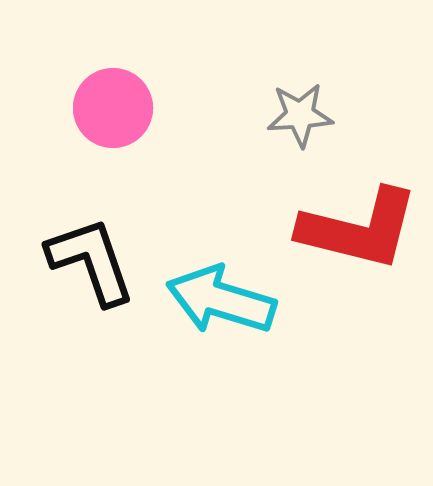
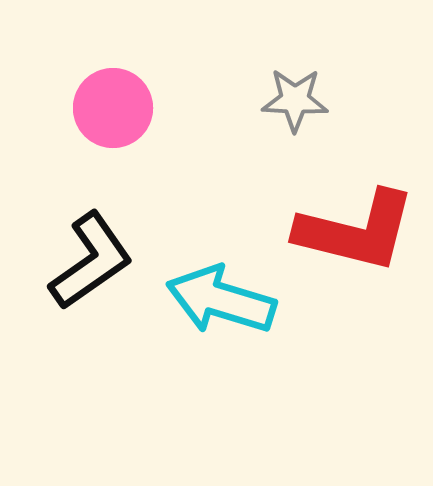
gray star: moved 5 px left, 15 px up; rotated 6 degrees clockwise
red L-shape: moved 3 px left, 2 px down
black L-shape: rotated 74 degrees clockwise
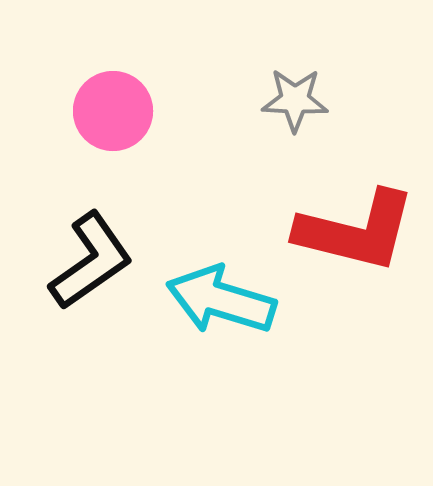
pink circle: moved 3 px down
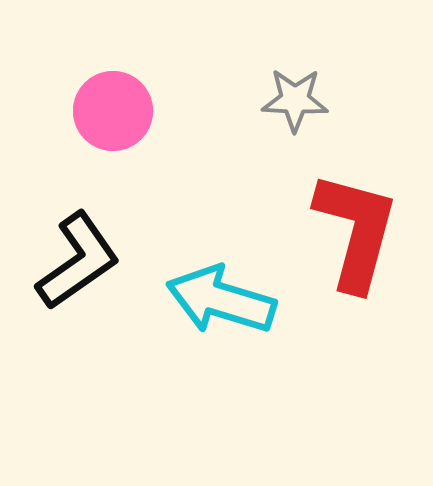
red L-shape: rotated 89 degrees counterclockwise
black L-shape: moved 13 px left
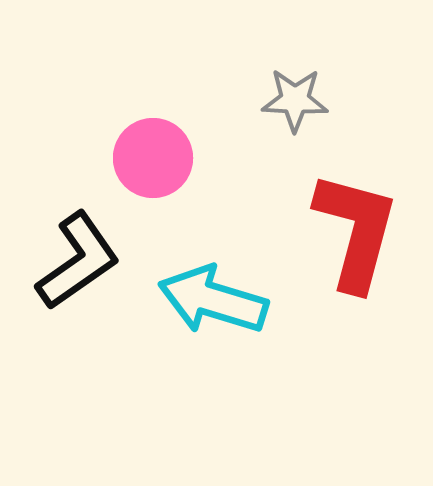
pink circle: moved 40 px right, 47 px down
cyan arrow: moved 8 px left
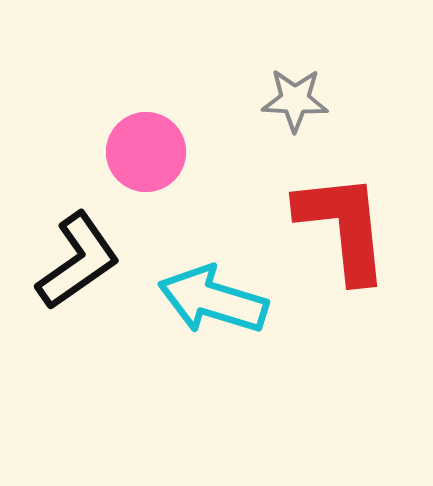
pink circle: moved 7 px left, 6 px up
red L-shape: moved 13 px left, 4 px up; rotated 21 degrees counterclockwise
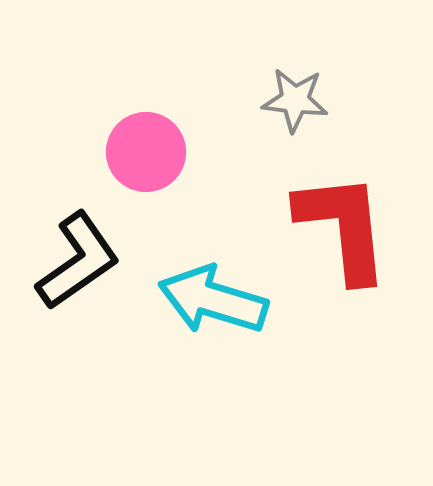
gray star: rotated 4 degrees clockwise
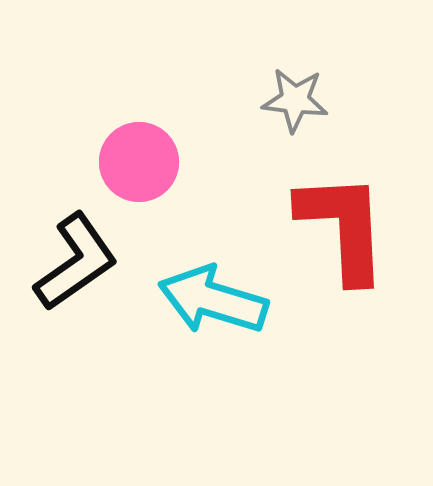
pink circle: moved 7 px left, 10 px down
red L-shape: rotated 3 degrees clockwise
black L-shape: moved 2 px left, 1 px down
